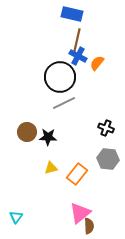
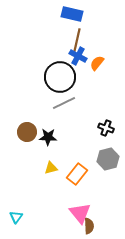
gray hexagon: rotated 20 degrees counterclockwise
pink triangle: rotated 30 degrees counterclockwise
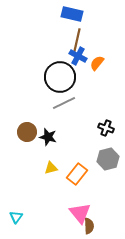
black star: rotated 12 degrees clockwise
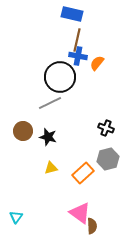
blue cross: rotated 18 degrees counterclockwise
gray line: moved 14 px left
brown circle: moved 4 px left, 1 px up
orange rectangle: moved 6 px right, 1 px up; rotated 10 degrees clockwise
pink triangle: rotated 15 degrees counterclockwise
brown semicircle: moved 3 px right
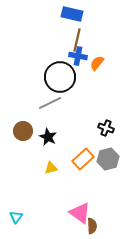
black star: rotated 12 degrees clockwise
orange rectangle: moved 14 px up
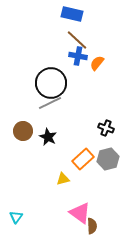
brown line: rotated 60 degrees counterclockwise
black circle: moved 9 px left, 6 px down
yellow triangle: moved 12 px right, 11 px down
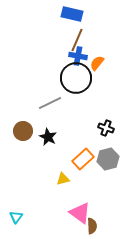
brown line: rotated 70 degrees clockwise
black circle: moved 25 px right, 5 px up
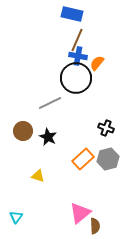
yellow triangle: moved 25 px left, 3 px up; rotated 32 degrees clockwise
pink triangle: rotated 45 degrees clockwise
brown semicircle: moved 3 px right
